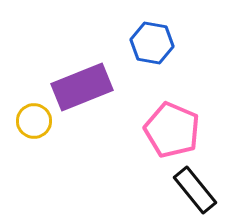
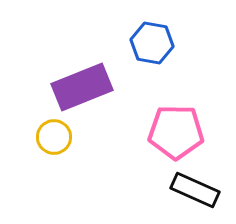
yellow circle: moved 20 px right, 16 px down
pink pentagon: moved 4 px right, 2 px down; rotated 22 degrees counterclockwise
black rectangle: rotated 27 degrees counterclockwise
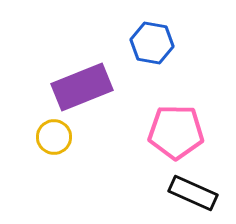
black rectangle: moved 2 px left, 3 px down
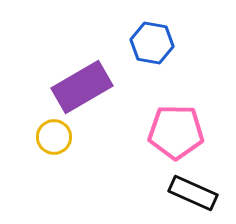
purple rectangle: rotated 8 degrees counterclockwise
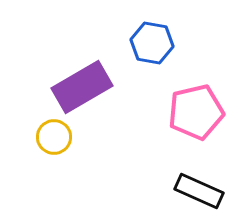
pink pentagon: moved 20 px right, 20 px up; rotated 14 degrees counterclockwise
black rectangle: moved 6 px right, 2 px up
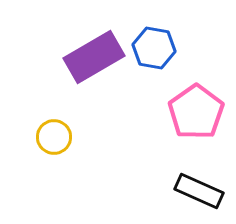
blue hexagon: moved 2 px right, 5 px down
purple rectangle: moved 12 px right, 30 px up
pink pentagon: rotated 22 degrees counterclockwise
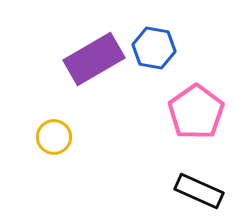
purple rectangle: moved 2 px down
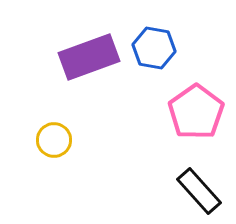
purple rectangle: moved 5 px left, 2 px up; rotated 10 degrees clockwise
yellow circle: moved 3 px down
black rectangle: rotated 24 degrees clockwise
